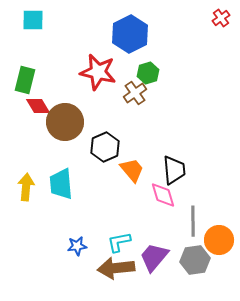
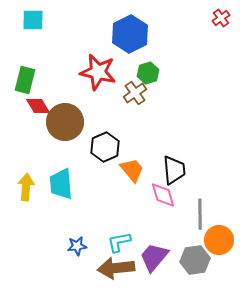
gray line: moved 7 px right, 7 px up
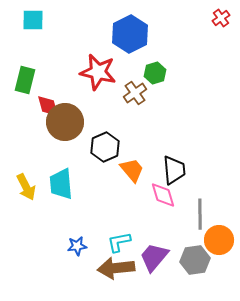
green hexagon: moved 7 px right
red diamond: moved 10 px right; rotated 15 degrees clockwise
yellow arrow: rotated 148 degrees clockwise
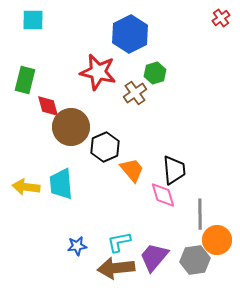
brown circle: moved 6 px right, 5 px down
yellow arrow: rotated 124 degrees clockwise
orange circle: moved 2 px left
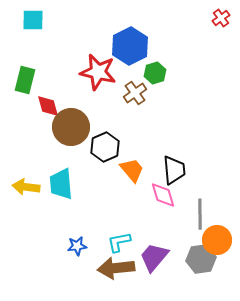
blue hexagon: moved 12 px down
gray hexagon: moved 6 px right, 1 px up
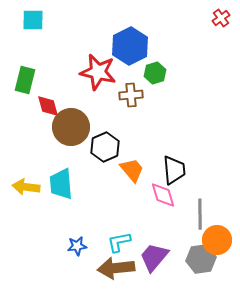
brown cross: moved 4 px left, 2 px down; rotated 30 degrees clockwise
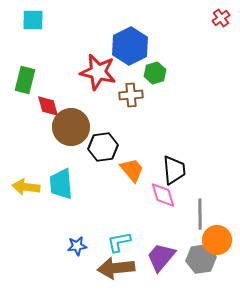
black hexagon: moved 2 px left; rotated 16 degrees clockwise
purple trapezoid: moved 7 px right
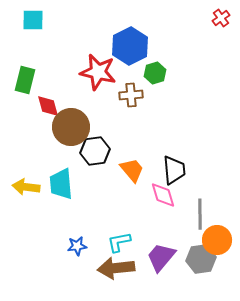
black hexagon: moved 8 px left, 4 px down
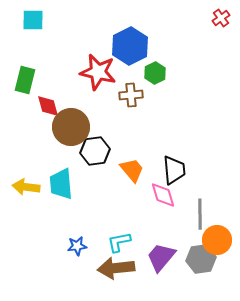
green hexagon: rotated 10 degrees counterclockwise
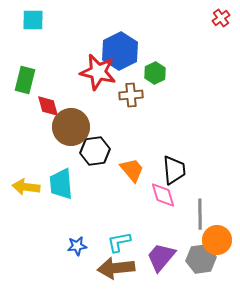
blue hexagon: moved 10 px left, 5 px down
